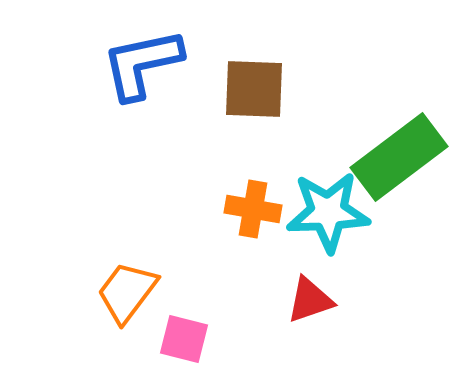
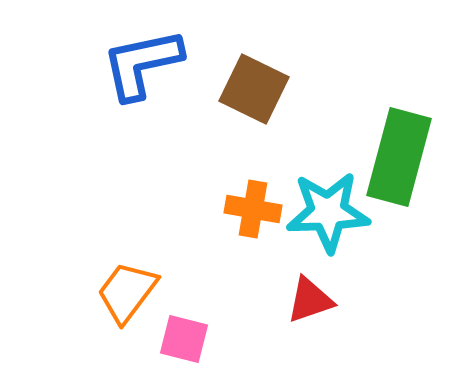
brown square: rotated 24 degrees clockwise
green rectangle: rotated 38 degrees counterclockwise
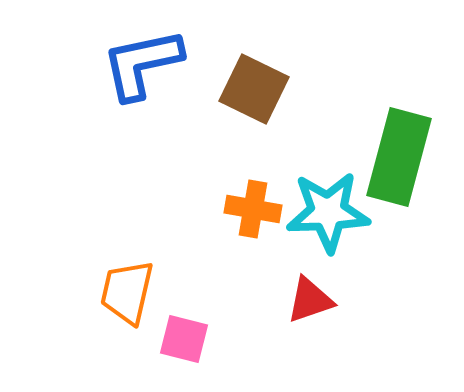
orange trapezoid: rotated 24 degrees counterclockwise
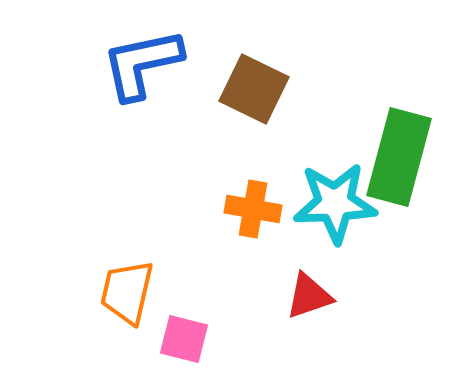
cyan star: moved 7 px right, 9 px up
red triangle: moved 1 px left, 4 px up
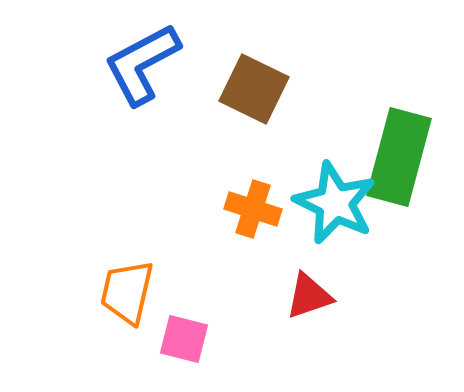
blue L-shape: rotated 16 degrees counterclockwise
cyan star: rotated 28 degrees clockwise
orange cross: rotated 8 degrees clockwise
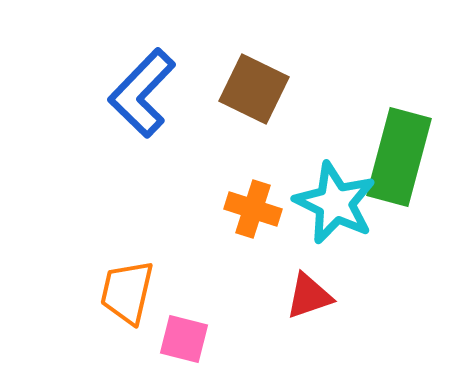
blue L-shape: moved 29 px down; rotated 18 degrees counterclockwise
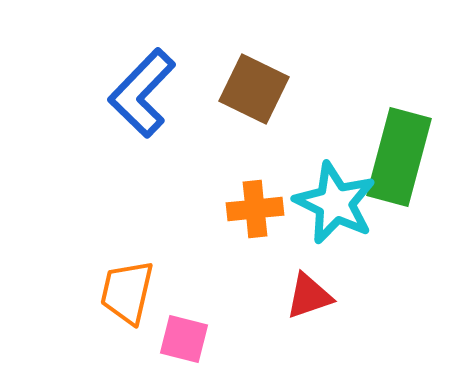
orange cross: moved 2 px right; rotated 24 degrees counterclockwise
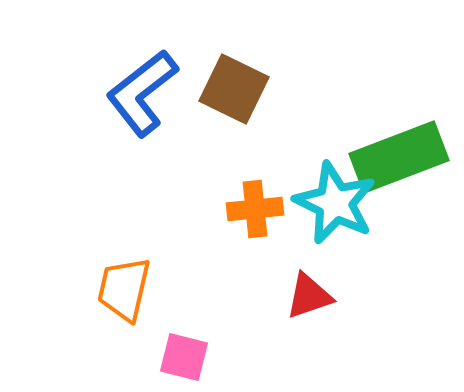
brown square: moved 20 px left
blue L-shape: rotated 8 degrees clockwise
green rectangle: rotated 54 degrees clockwise
orange trapezoid: moved 3 px left, 3 px up
pink square: moved 18 px down
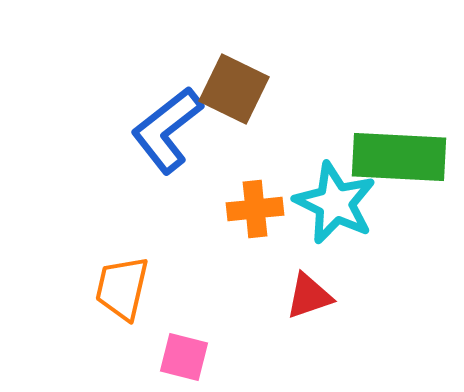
blue L-shape: moved 25 px right, 37 px down
green rectangle: rotated 24 degrees clockwise
orange trapezoid: moved 2 px left, 1 px up
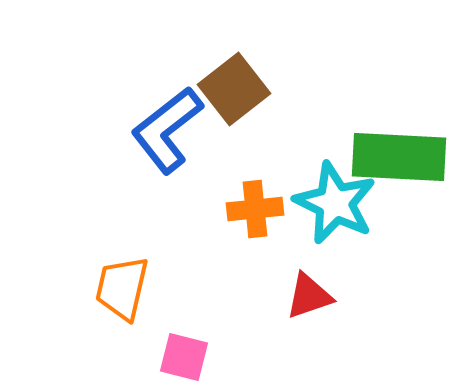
brown square: rotated 26 degrees clockwise
